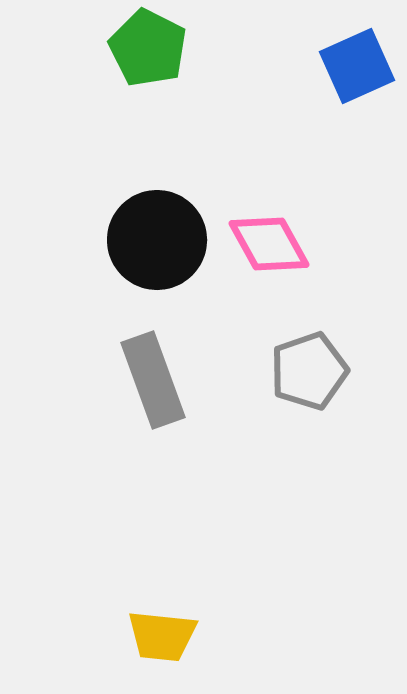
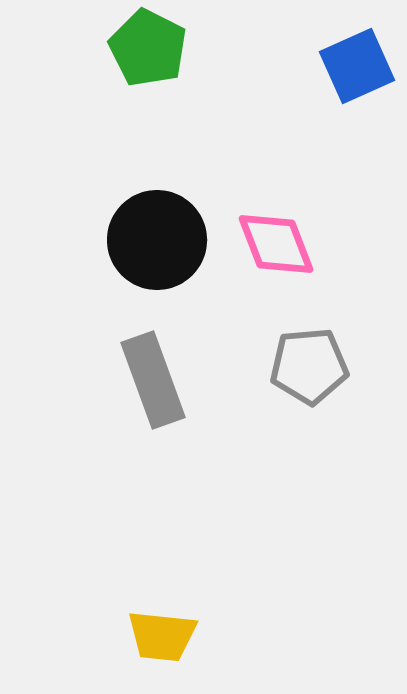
pink diamond: moved 7 px right; rotated 8 degrees clockwise
gray pentagon: moved 5 px up; rotated 14 degrees clockwise
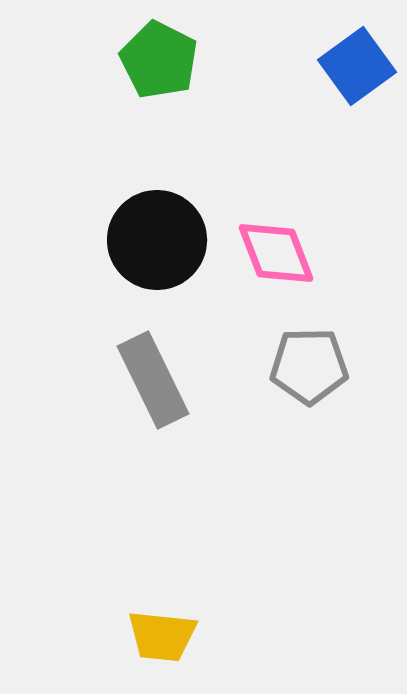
green pentagon: moved 11 px right, 12 px down
blue square: rotated 12 degrees counterclockwise
pink diamond: moved 9 px down
gray pentagon: rotated 4 degrees clockwise
gray rectangle: rotated 6 degrees counterclockwise
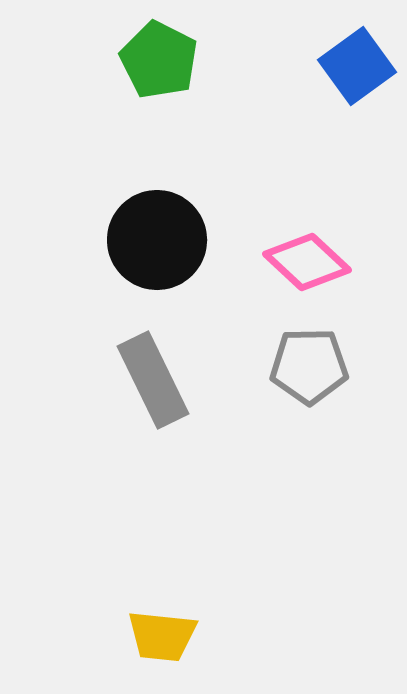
pink diamond: moved 31 px right, 9 px down; rotated 26 degrees counterclockwise
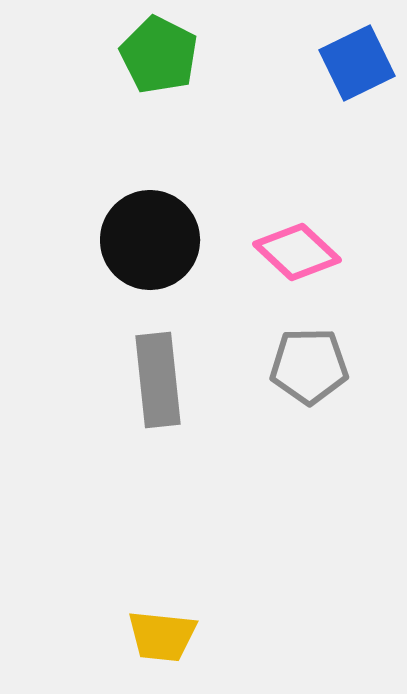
green pentagon: moved 5 px up
blue square: moved 3 px up; rotated 10 degrees clockwise
black circle: moved 7 px left
pink diamond: moved 10 px left, 10 px up
gray rectangle: moved 5 px right; rotated 20 degrees clockwise
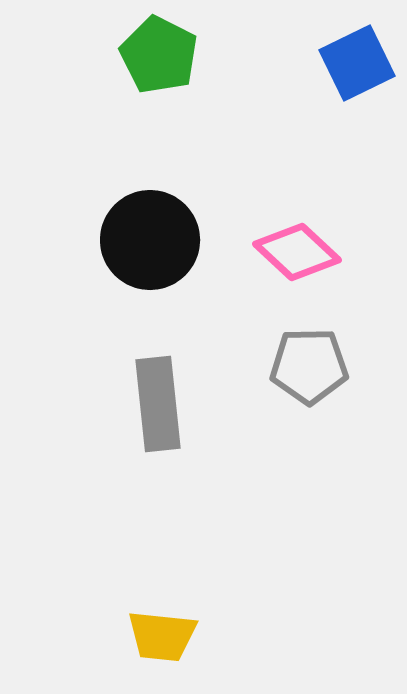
gray rectangle: moved 24 px down
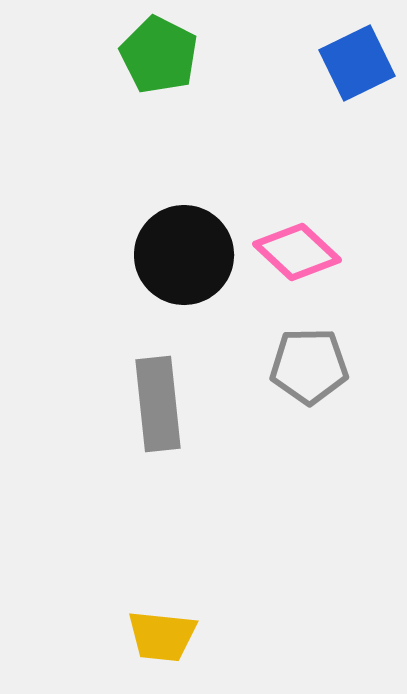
black circle: moved 34 px right, 15 px down
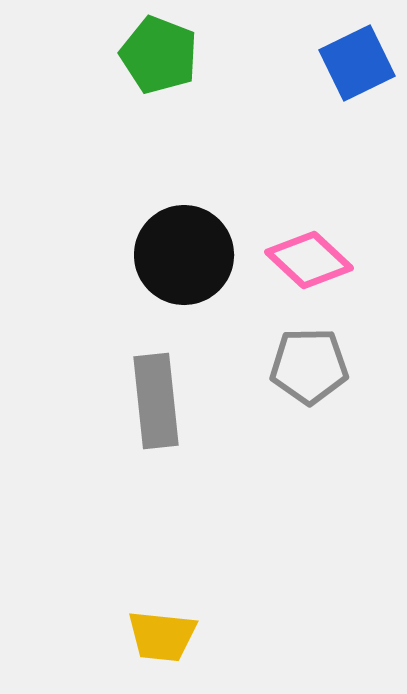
green pentagon: rotated 6 degrees counterclockwise
pink diamond: moved 12 px right, 8 px down
gray rectangle: moved 2 px left, 3 px up
